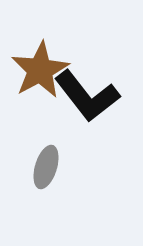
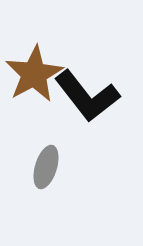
brown star: moved 6 px left, 4 px down
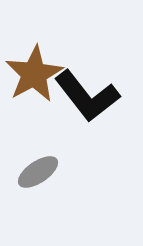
gray ellipse: moved 8 px left, 5 px down; rotated 39 degrees clockwise
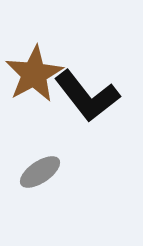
gray ellipse: moved 2 px right
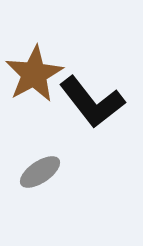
black L-shape: moved 5 px right, 6 px down
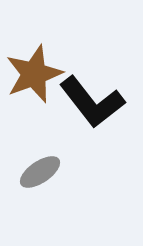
brown star: rotated 8 degrees clockwise
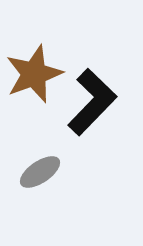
black L-shape: rotated 98 degrees counterclockwise
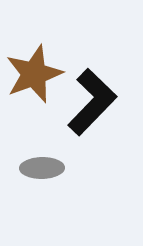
gray ellipse: moved 2 px right, 4 px up; rotated 33 degrees clockwise
